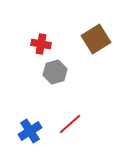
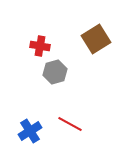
red cross: moved 1 px left, 2 px down
red line: rotated 70 degrees clockwise
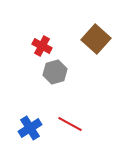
brown square: rotated 16 degrees counterclockwise
red cross: moved 2 px right; rotated 18 degrees clockwise
blue cross: moved 3 px up
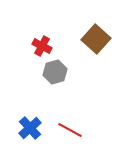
red line: moved 6 px down
blue cross: rotated 10 degrees counterclockwise
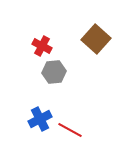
gray hexagon: moved 1 px left; rotated 10 degrees clockwise
blue cross: moved 10 px right, 9 px up; rotated 15 degrees clockwise
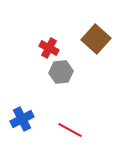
red cross: moved 7 px right, 2 px down
gray hexagon: moved 7 px right
blue cross: moved 18 px left
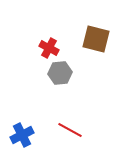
brown square: rotated 28 degrees counterclockwise
gray hexagon: moved 1 px left, 1 px down
blue cross: moved 16 px down
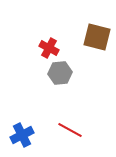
brown square: moved 1 px right, 2 px up
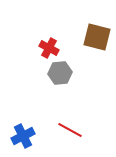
blue cross: moved 1 px right, 1 px down
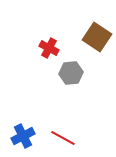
brown square: rotated 20 degrees clockwise
gray hexagon: moved 11 px right
red line: moved 7 px left, 8 px down
